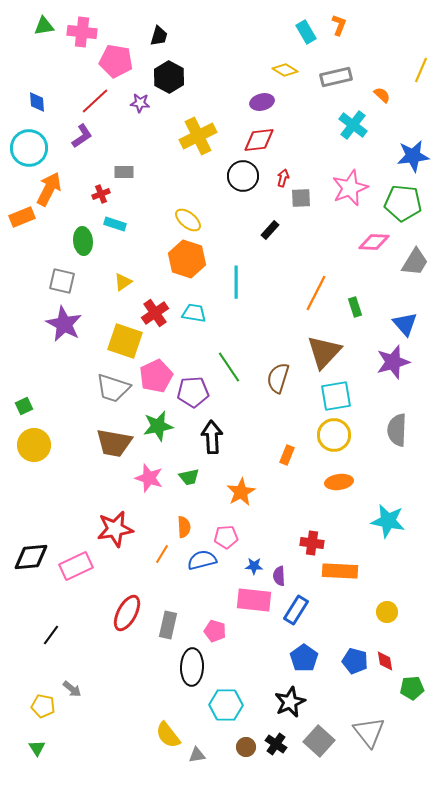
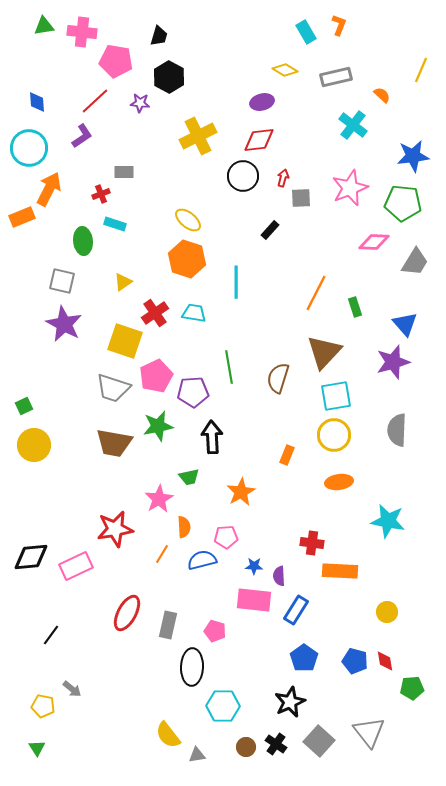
green line at (229, 367): rotated 24 degrees clockwise
pink star at (149, 478): moved 10 px right, 21 px down; rotated 24 degrees clockwise
cyan hexagon at (226, 705): moved 3 px left, 1 px down
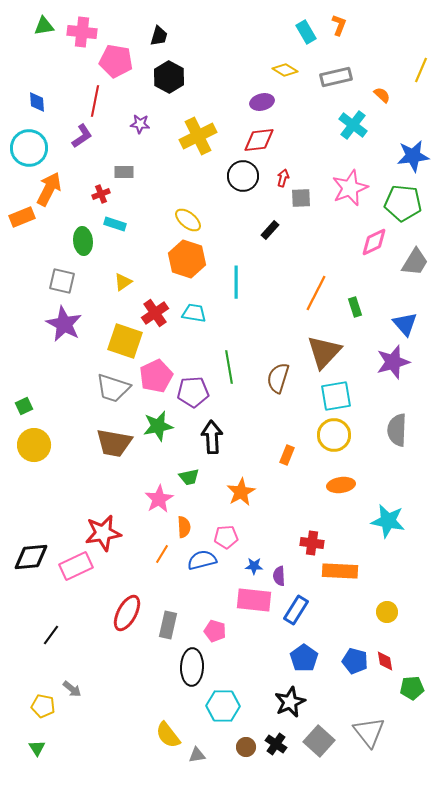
red line at (95, 101): rotated 36 degrees counterclockwise
purple star at (140, 103): moved 21 px down
pink diamond at (374, 242): rotated 28 degrees counterclockwise
orange ellipse at (339, 482): moved 2 px right, 3 px down
red star at (115, 529): moved 12 px left, 4 px down
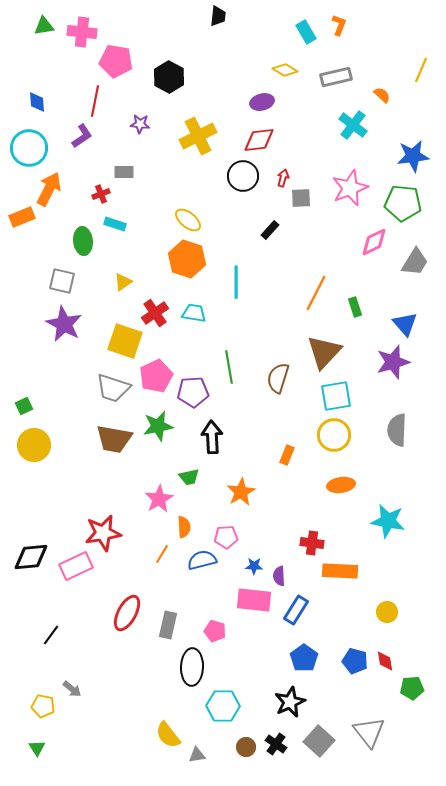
black trapezoid at (159, 36): moved 59 px right, 20 px up; rotated 10 degrees counterclockwise
brown trapezoid at (114, 443): moved 4 px up
